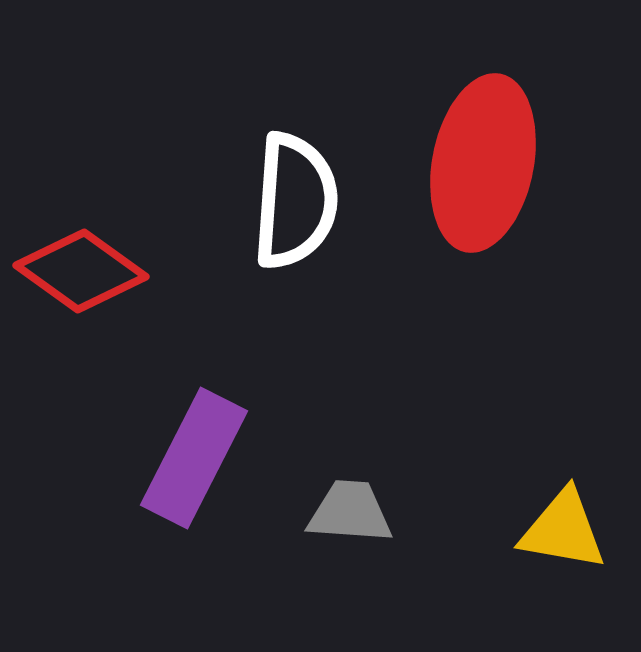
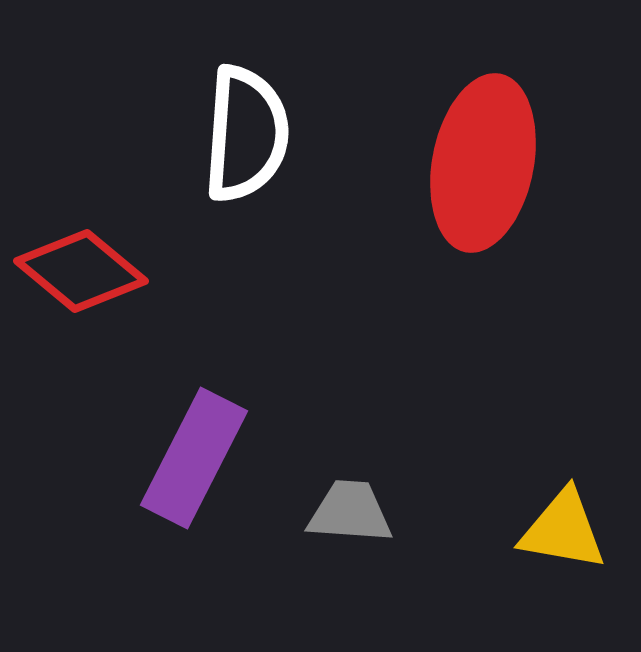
white semicircle: moved 49 px left, 67 px up
red diamond: rotated 4 degrees clockwise
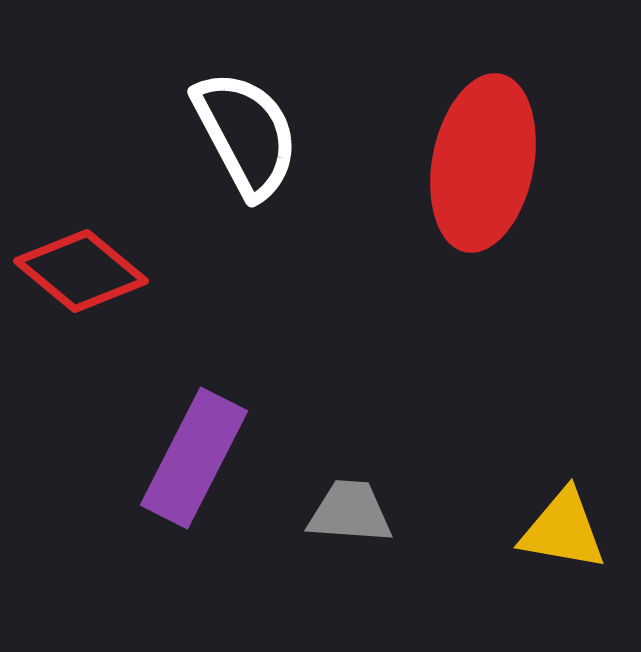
white semicircle: rotated 32 degrees counterclockwise
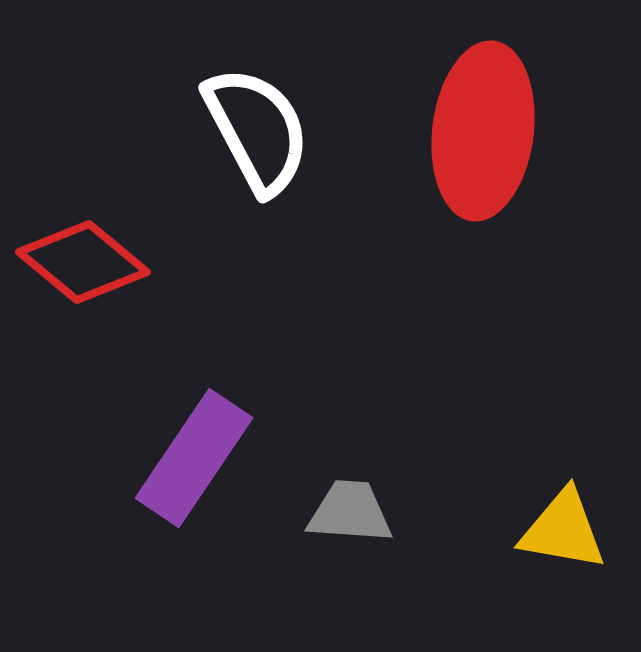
white semicircle: moved 11 px right, 4 px up
red ellipse: moved 32 px up; rotated 4 degrees counterclockwise
red diamond: moved 2 px right, 9 px up
purple rectangle: rotated 7 degrees clockwise
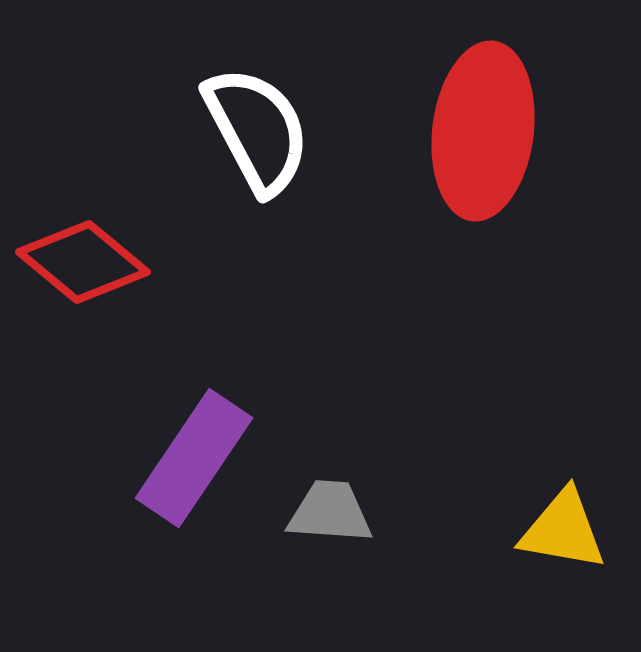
gray trapezoid: moved 20 px left
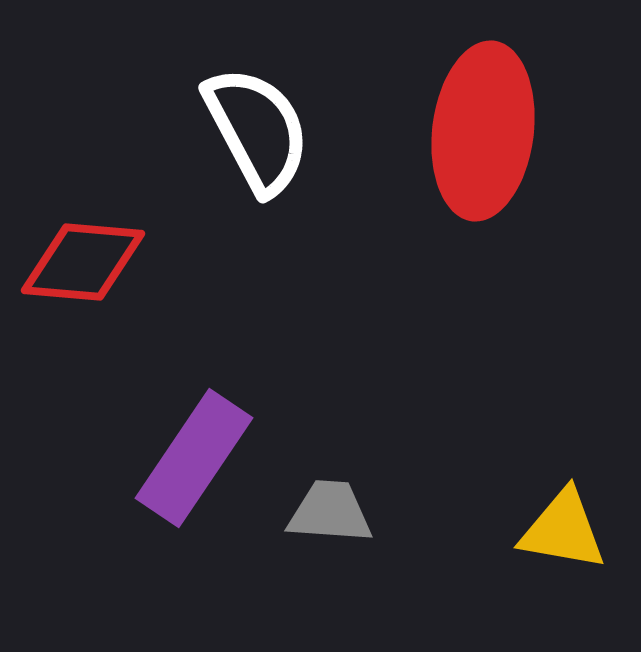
red diamond: rotated 35 degrees counterclockwise
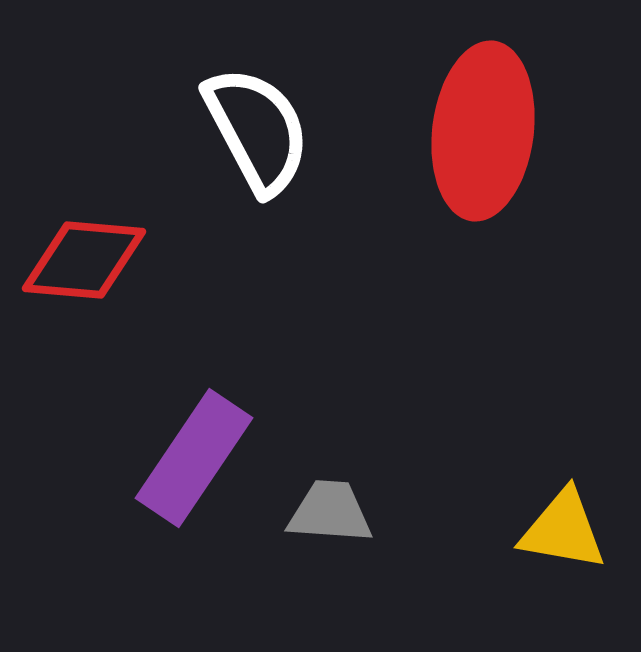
red diamond: moved 1 px right, 2 px up
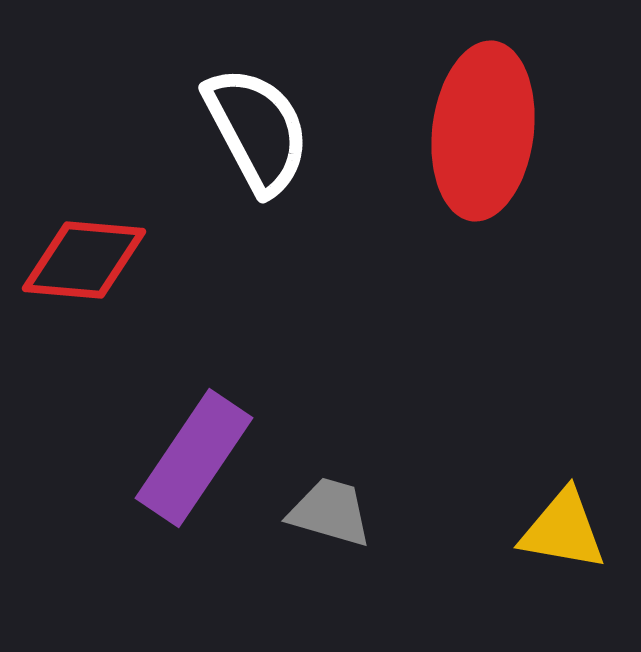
gray trapezoid: rotated 12 degrees clockwise
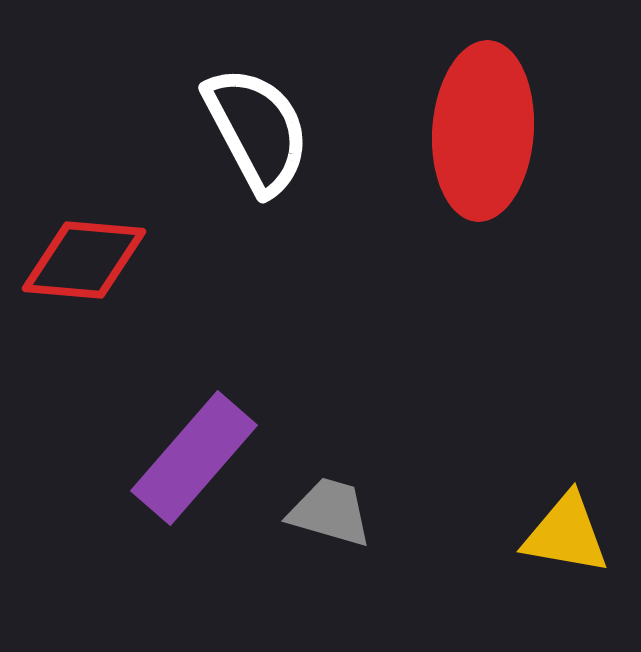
red ellipse: rotated 3 degrees counterclockwise
purple rectangle: rotated 7 degrees clockwise
yellow triangle: moved 3 px right, 4 px down
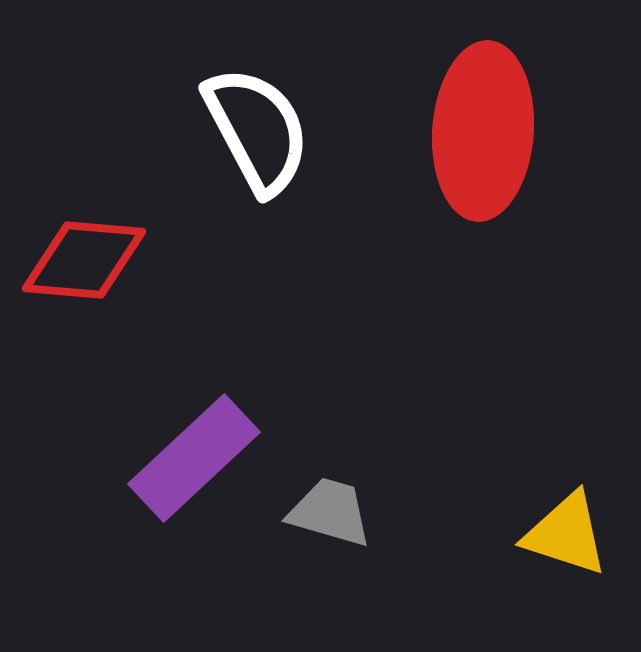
purple rectangle: rotated 6 degrees clockwise
yellow triangle: rotated 8 degrees clockwise
